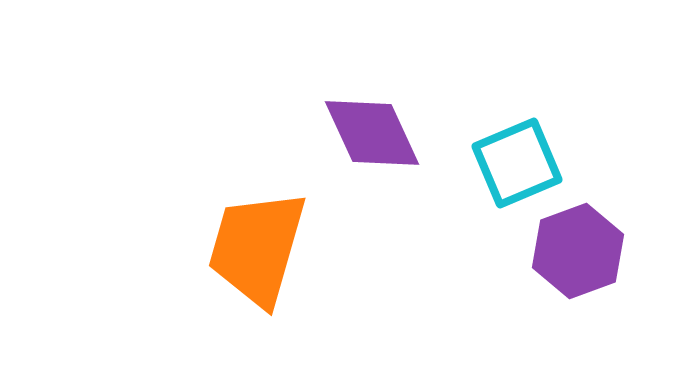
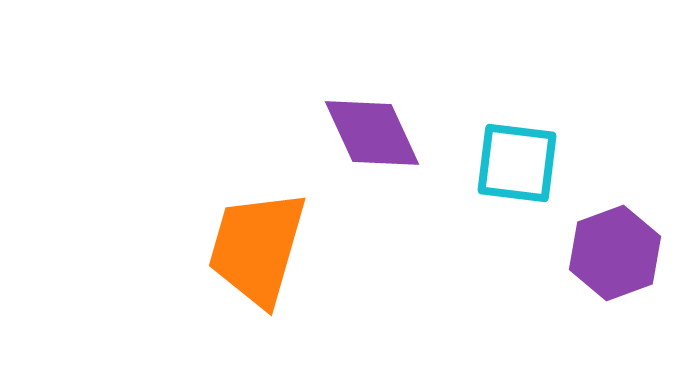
cyan square: rotated 30 degrees clockwise
purple hexagon: moved 37 px right, 2 px down
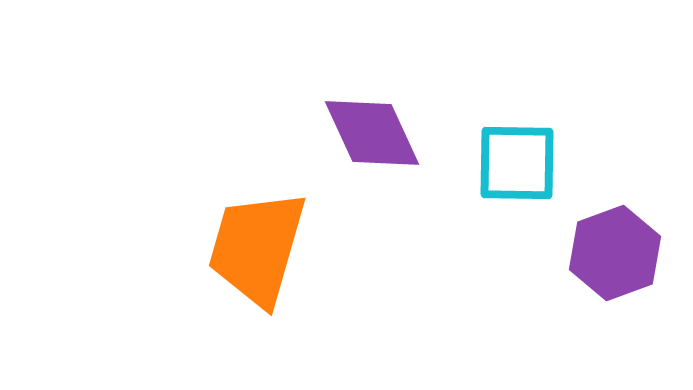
cyan square: rotated 6 degrees counterclockwise
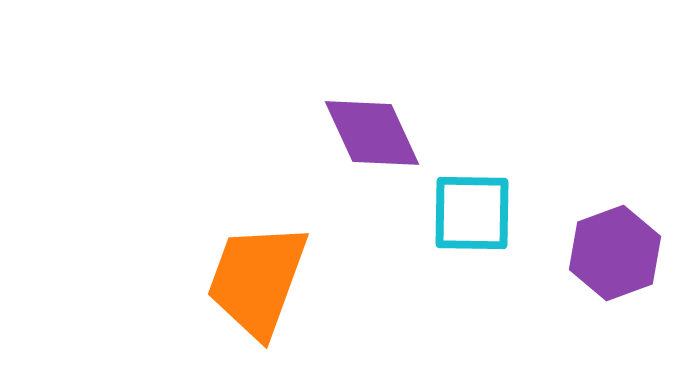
cyan square: moved 45 px left, 50 px down
orange trapezoid: moved 32 px down; rotated 4 degrees clockwise
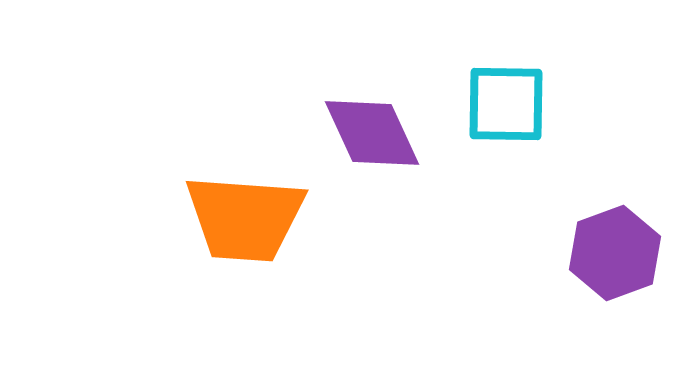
cyan square: moved 34 px right, 109 px up
orange trapezoid: moved 12 px left, 62 px up; rotated 106 degrees counterclockwise
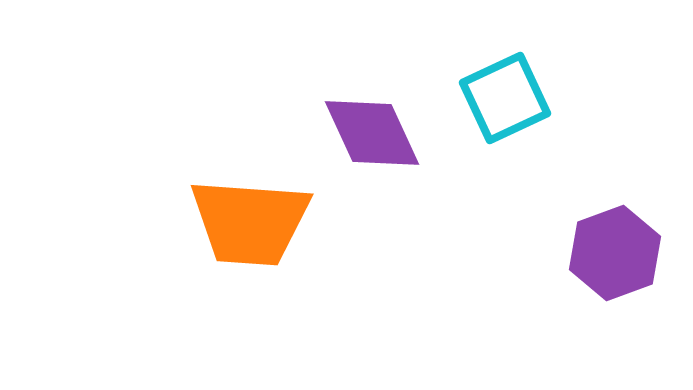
cyan square: moved 1 px left, 6 px up; rotated 26 degrees counterclockwise
orange trapezoid: moved 5 px right, 4 px down
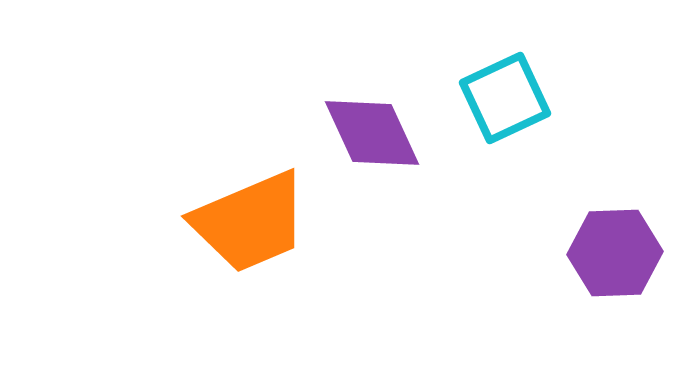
orange trapezoid: rotated 27 degrees counterclockwise
purple hexagon: rotated 18 degrees clockwise
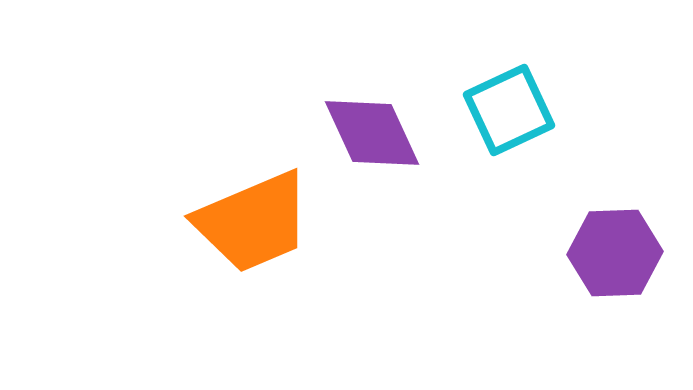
cyan square: moved 4 px right, 12 px down
orange trapezoid: moved 3 px right
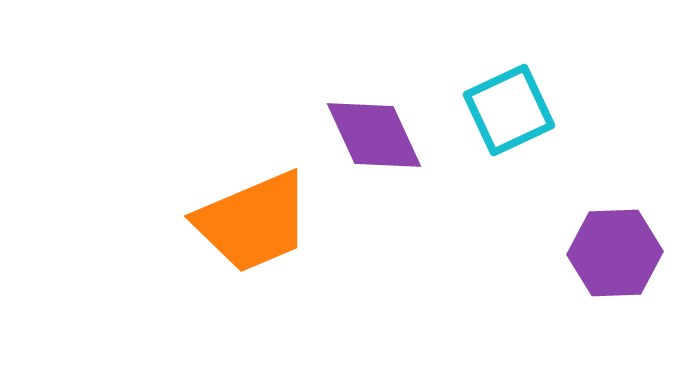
purple diamond: moved 2 px right, 2 px down
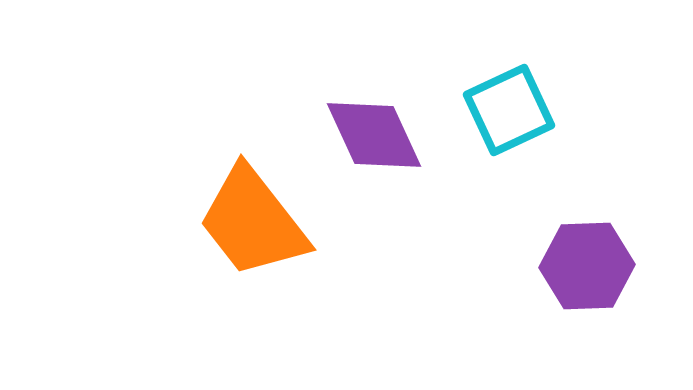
orange trapezoid: rotated 75 degrees clockwise
purple hexagon: moved 28 px left, 13 px down
